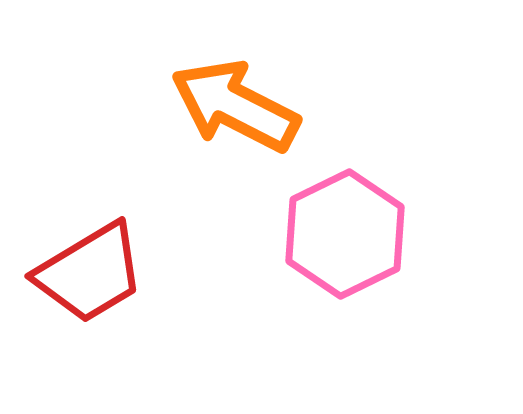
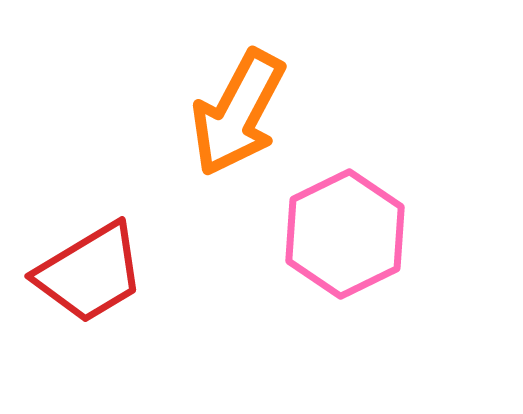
orange arrow: moved 3 px right, 7 px down; rotated 89 degrees counterclockwise
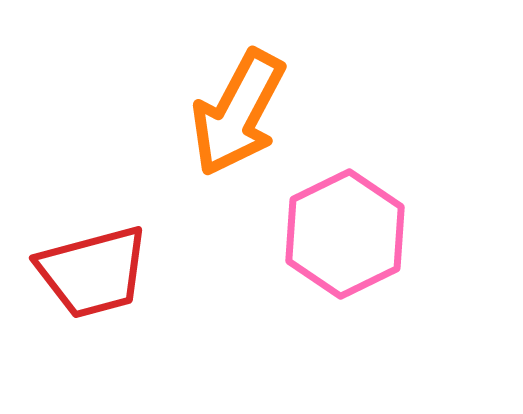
red trapezoid: moved 3 px right, 1 px up; rotated 16 degrees clockwise
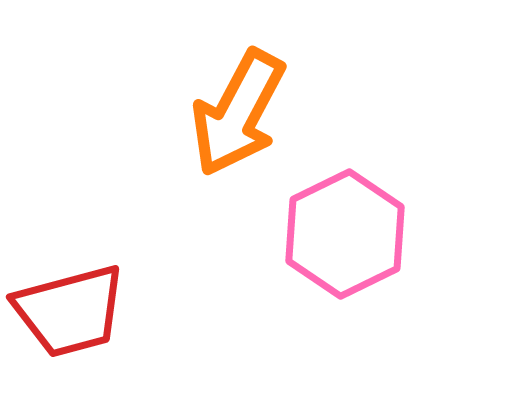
red trapezoid: moved 23 px left, 39 px down
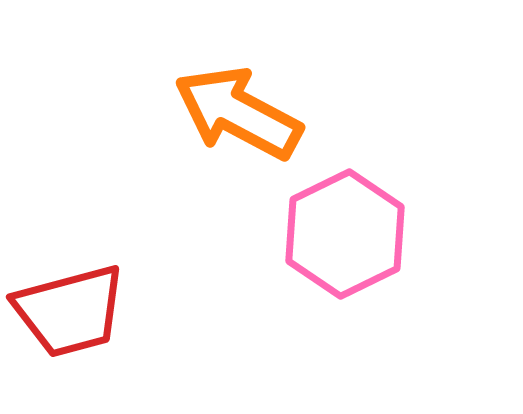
orange arrow: rotated 90 degrees clockwise
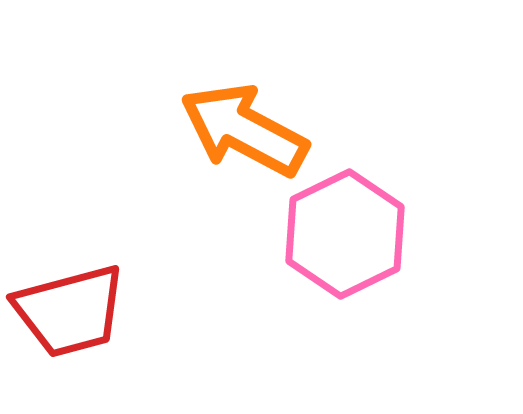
orange arrow: moved 6 px right, 17 px down
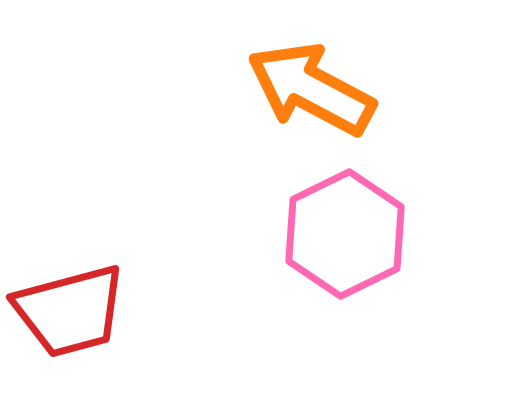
orange arrow: moved 67 px right, 41 px up
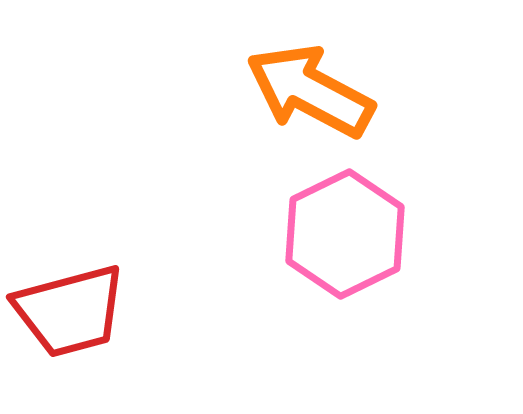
orange arrow: moved 1 px left, 2 px down
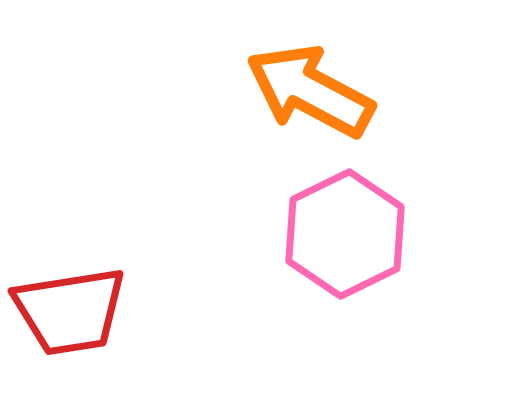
red trapezoid: rotated 6 degrees clockwise
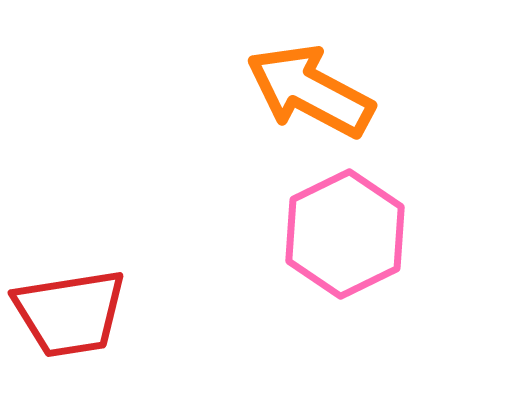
red trapezoid: moved 2 px down
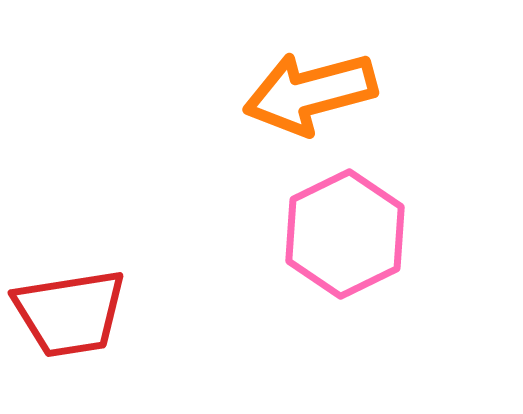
orange arrow: moved 2 px down; rotated 43 degrees counterclockwise
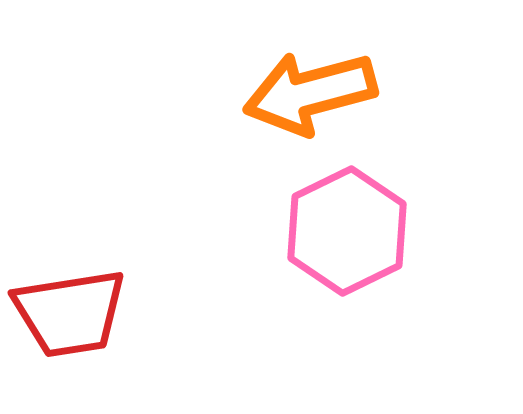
pink hexagon: moved 2 px right, 3 px up
